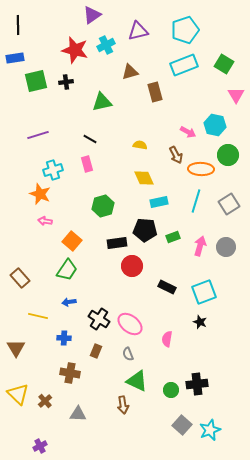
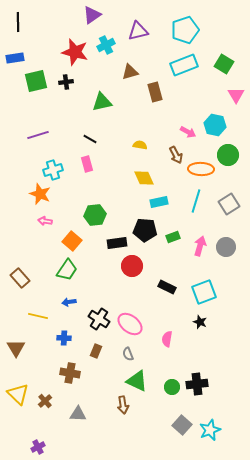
black line at (18, 25): moved 3 px up
red star at (75, 50): moved 2 px down
green hexagon at (103, 206): moved 8 px left, 9 px down; rotated 10 degrees clockwise
green circle at (171, 390): moved 1 px right, 3 px up
purple cross at (40, 446): moved 2 px left, 1 px down
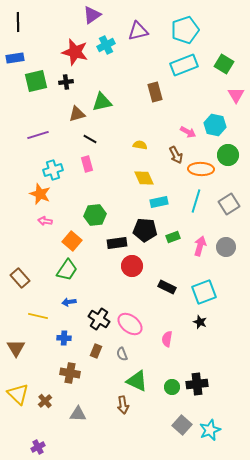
brown triangle at (130, 72): moved 53 px left, 42 px down
gray semicircle at (128, 354): moved 6 px left
